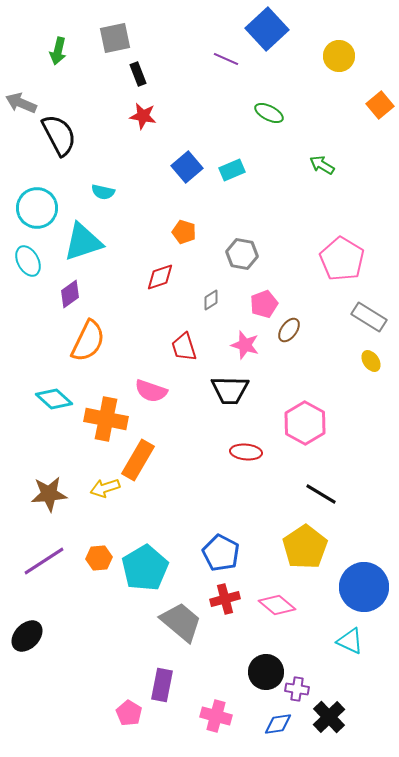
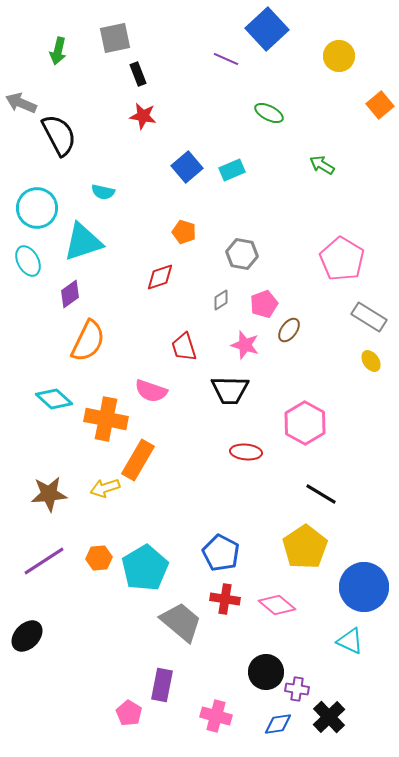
gray diamond at (211, 300): moved 10 px right
red cross at (225, 599): rotated 24 degrees clockwise
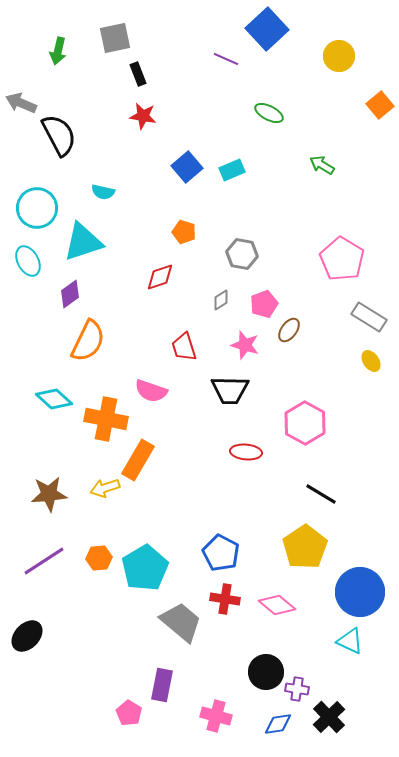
blue circle at (364, 587): moved 4 px left, 5 px down
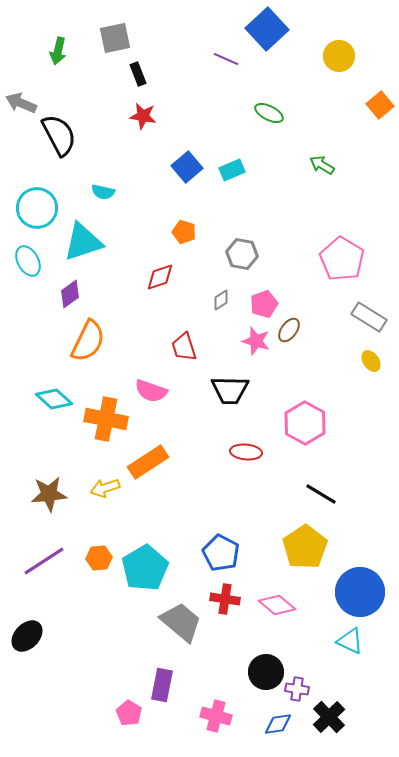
pink star at (245, 345): moved 11 px right, 4 px up
orange rectangle at (138, 460): moved 10 px right, 2 px down; rotated 27 degrees clockwise
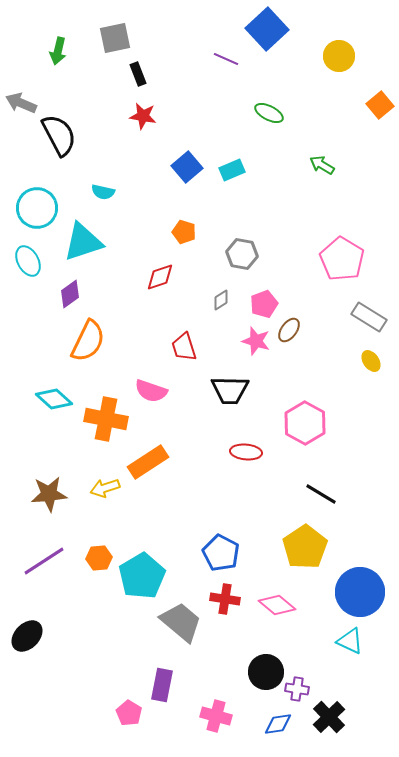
cyan pentagon at (145, 568): moved 3 px left, 8 px down
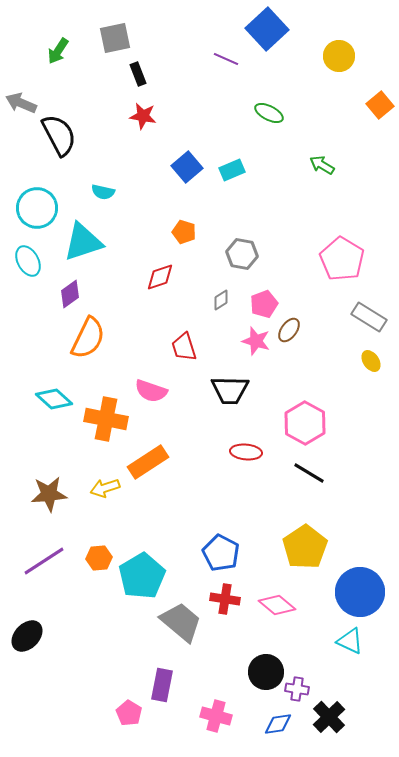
green arrow at (58, 51): rotated 20 degrees clockwise
orange semicircle at (88, 341): moved 3 px up
black line at (321, 494): moved 12 px left, 21 px up
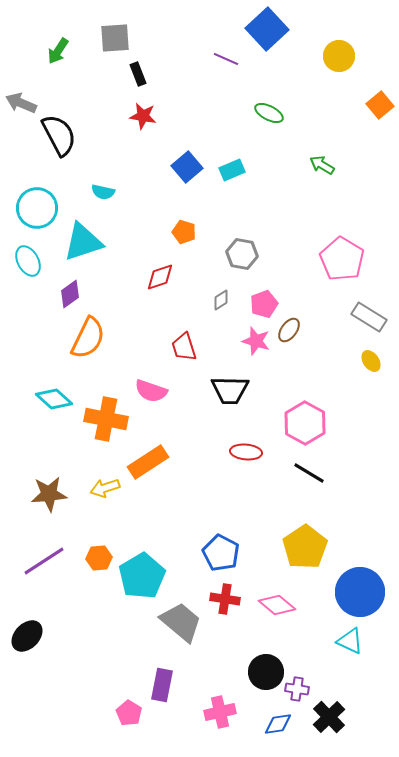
gray square at (115, 38): rotated 8 degrees clockwise
pink cross at (216, 716): moved 4 px right, 4 px up; rotated 28 degrees counterclockwise
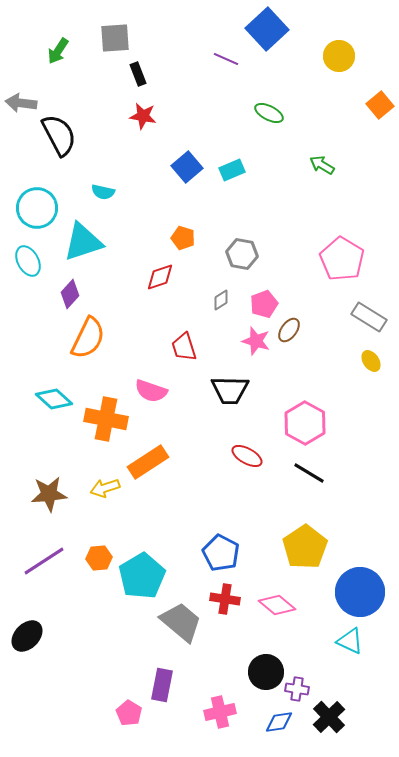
gray arrow at (21, 103): rotated 16 degrees counterclockwise
orange pentagon at (184, 232): moved 1 px left, 6 px down
purple diamond at (70, 294): rotated 12 degrees counterclockwise
red ellipse at (246, 452): moved 1 px right, 4 px down; rotated 24 degrees clockwise
blue diamond at (278, 724): moved 1 px right, 2 px up
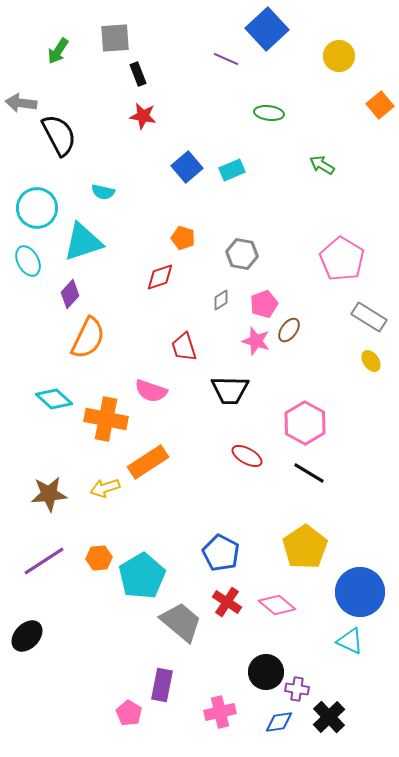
green ellipse at (269, 113): rotated 20 degrees counterclockwise
red cross at (225, 599): moved 2 px right, 3 px down; rotated 24 degrees clockwise
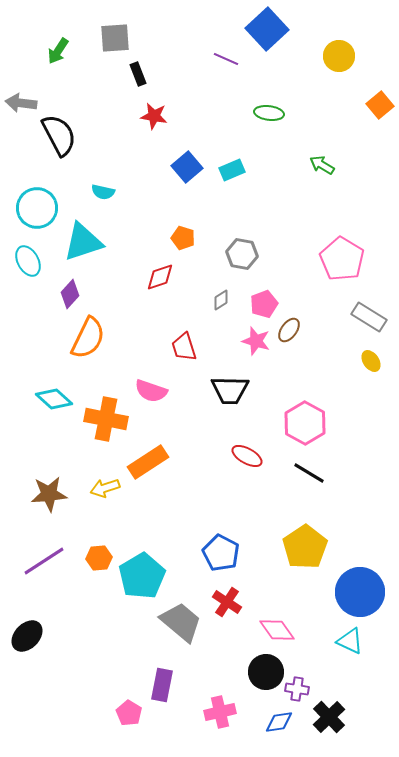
red star at (143, 116): moved 11 px right
pink diamond at (277, 605): moved 25 px down; rotated 15 degrees clockwise
